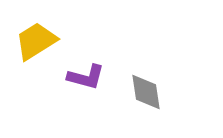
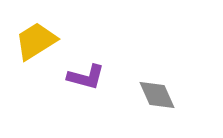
gray diamond: moved 11 px right, 3 px down; rotated 15 degrees counterclockwise
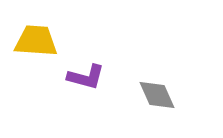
yellow trapezoid: rotated 36 degrees clockwise
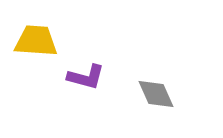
gray diamond: moved 1 px left, 1 px up
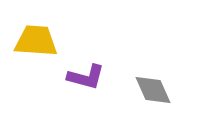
gray diamond: moved 3 px left, 4 px up
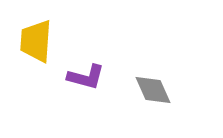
yellow trapezoid: rotated 90 degrees counterclockwise
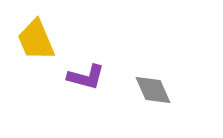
yellow trapezoid: moved 1 px up; rotated 27 degrees counterclockwise
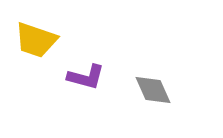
yellow trapezoid: rotated 48 degrees counterclockwise
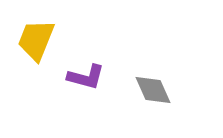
yellow trapezoid: rotated 93 degrees clockwise
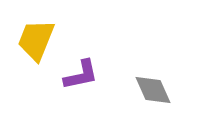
purple L-shape: moved 5 px left, 2 px up; rotated 27 degrees counterclockwise
